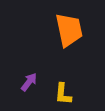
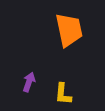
purple arrow: rotated 18 degrees counterclockwise
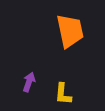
orange trapezoid: moved 1 px right, 1 px down
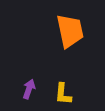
purple arrow: moved 7 px down
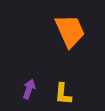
orange trapezoid: rotated 12 degrees counterclockwise
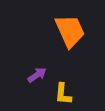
purple arrow: moved 8 px right, 14 px up; rotated 36 degrees clockwise
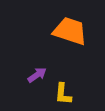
orange trapezoid: rotated 48 degrees counterclockwise
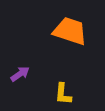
purple arrow: moved 17 px left, 1 px up
